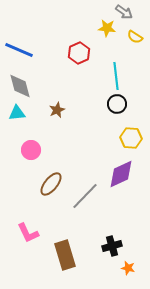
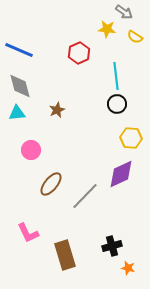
yellow star: moved 1 px down
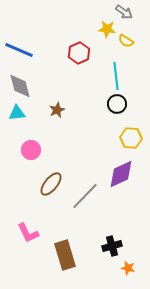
yellow semicircle: moved 9 px left, 4 px down
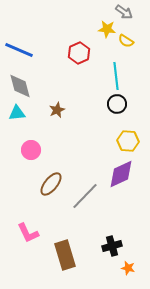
yellow hexagon: moved 3 px left, 3 px down
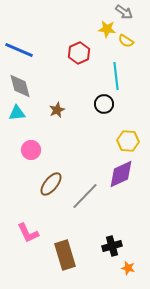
black circle: moved 13 px left
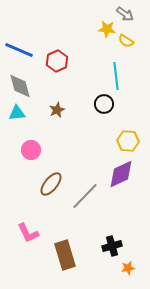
gray arrow: moved 1 px right, 2 px down
red hexagon: moved 22 px left, 8 px down
orange star: rotated 24 degrees counterclockwise
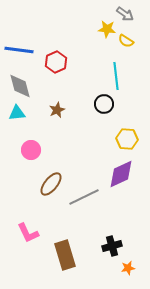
blue line: rotated 16 degrees counterclockwise
red hexagon: moved 1 px left, 1 px down
yellow hexagon: moved 1 px left, 2 px up
gray line: moved 1 px left, 1 px down; rotated 20 degrees clockwise
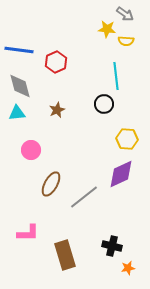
yellow semicircle: rotated 28 degrees counterclockwise
brown ellipse: rotated 10 degrees counterclockwise
gray line: rotated 12 degrees counterclockwise
pink L-shape: rotated 65 degrees counterclockwise
black cross: rotated 30 degrees clockwise
